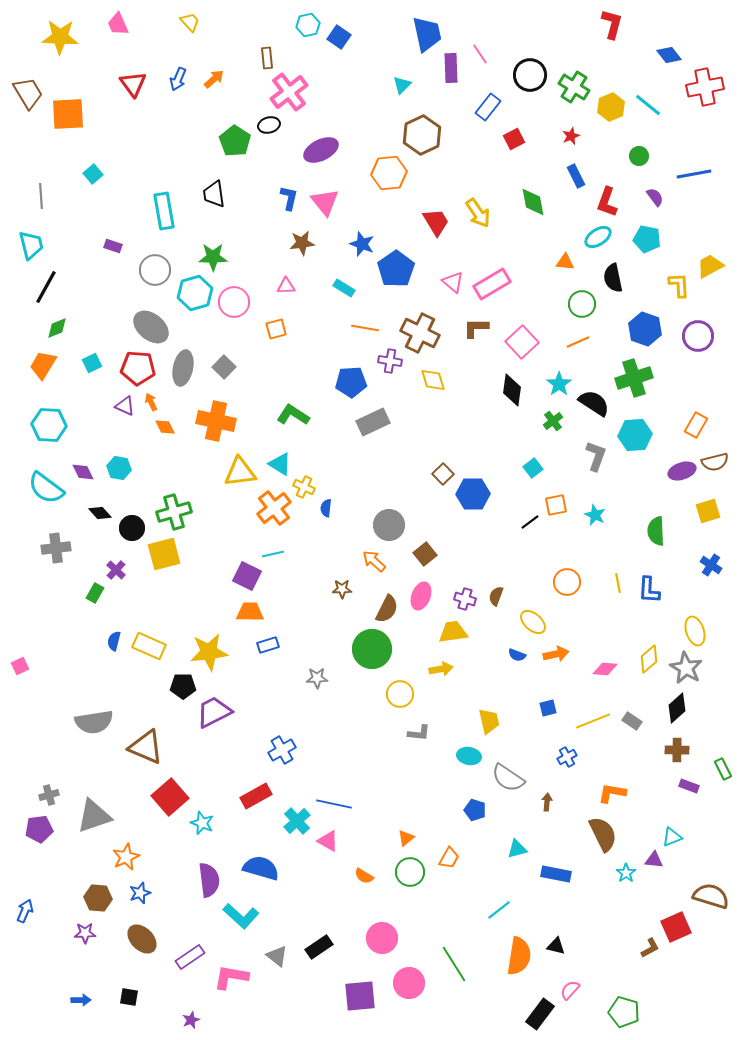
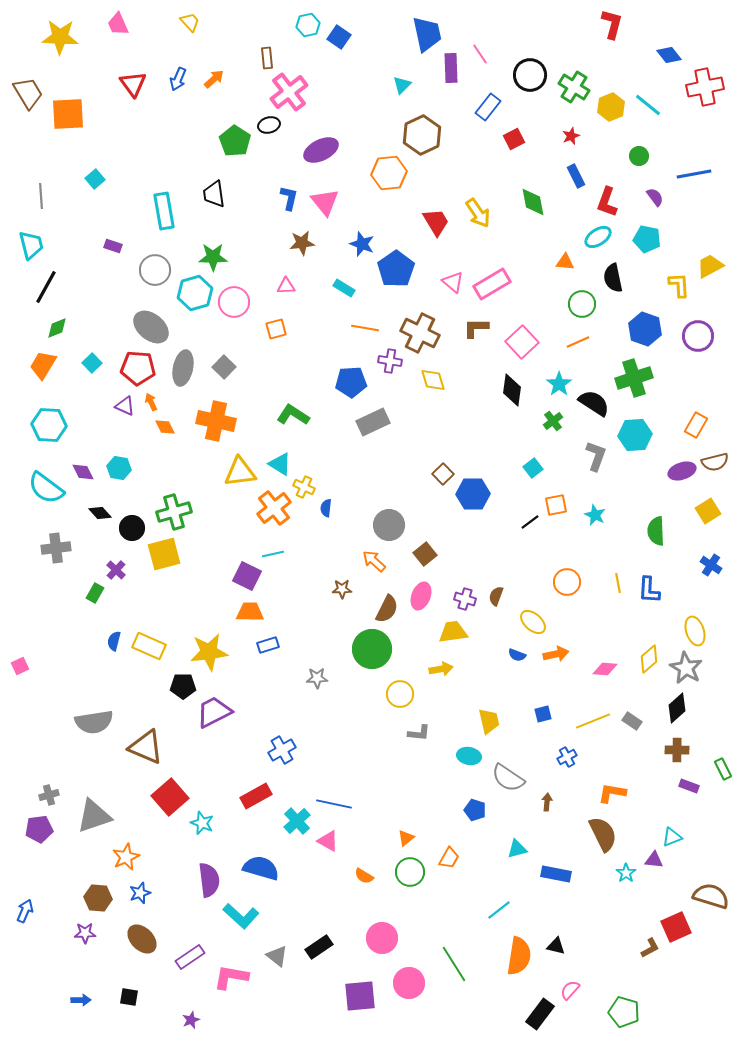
cyan square at (93, 174): moved 2 px right, 5 px down
cyan square at (92, 363): rotated 18 degrees counterclockwise
yellow square at (708, 511): rotated 15 degrees counterclockwise
blue square at (548, 708): moved 5 px left, 6 px down
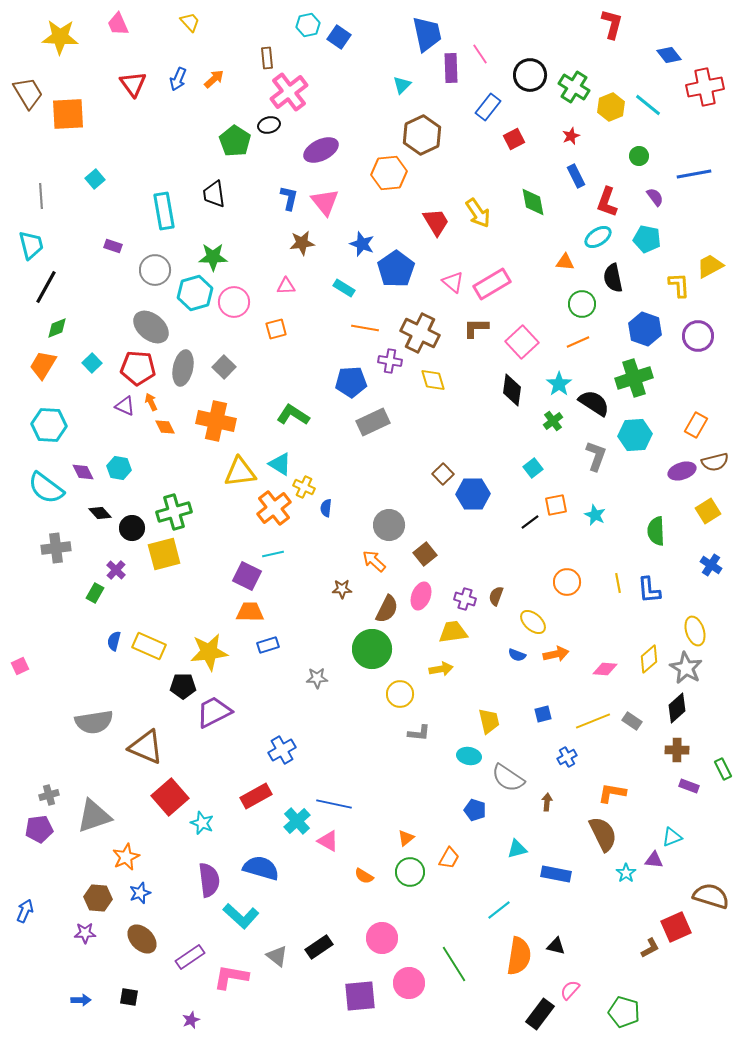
blue L-shape at (649, 590): rotated 8 degrees counterclockwise
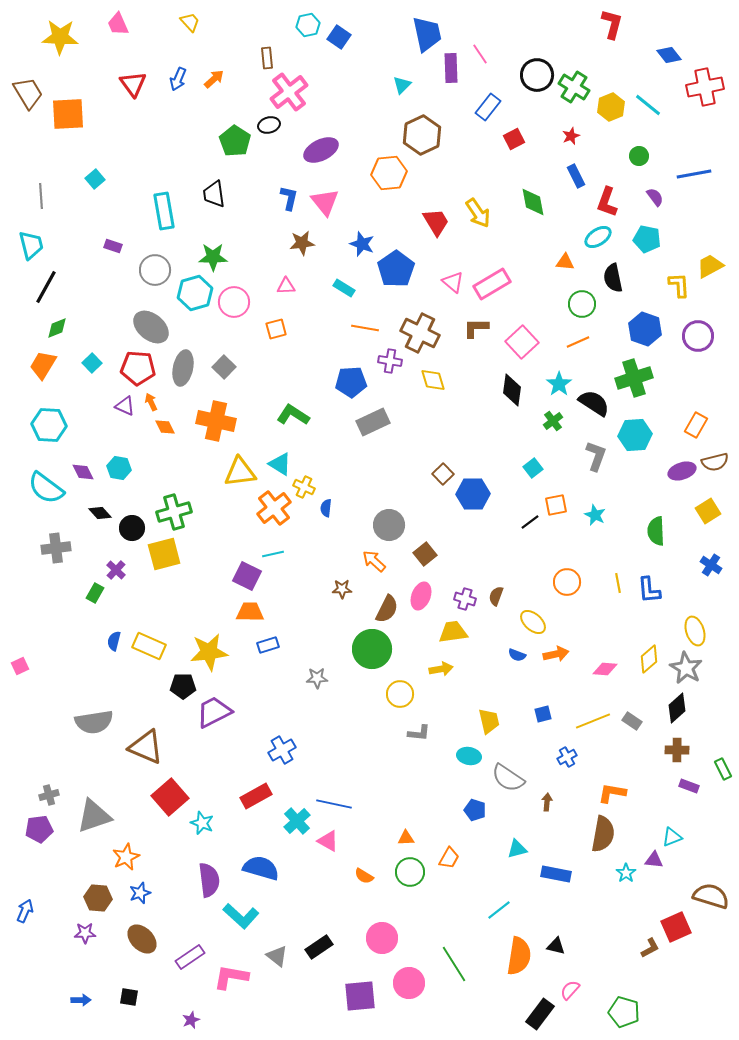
black circle at (530, 75): moved 7 px right
brown semicircle at (603, 834): rotated 36 degrees clockwise
orange triangle at (406, 838): rotated 36 degrees clockwise
